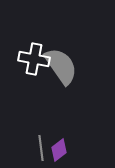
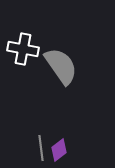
white cross: moved 11 px left, 10 px up
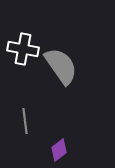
gray line: moved 16 px left, 27 px up
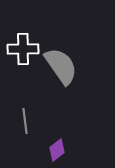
white cross: rotated 12 degrees counterclockwise
purple diamond: moved 2 px left
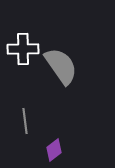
purple diamond: moved 3 px left
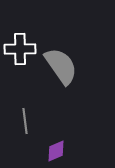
white cross: moved 3 px left
purple diamond: moved 2 px right, 1 px down; rotated 15 degrees clockwise
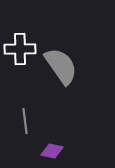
purple diamond: moved 4 px left; rotated 35 degrees clockwise
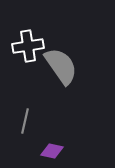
white cross: moved 8 px right, 3 px up; rotated 8 degrees counterclockwise
gray line: rotated 20 degrees clockwise
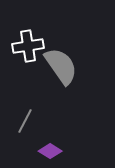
gray line: rotated 15 degrees clockwise
purple diamond: moved 2 px left; rotated 20 degrees clockwise
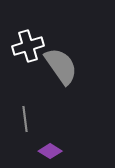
white cross: rotated 8 degrees counterclockwise
gray line: moved 2 px up; rotated 35 degrees counterclockwise
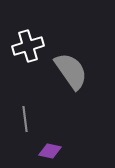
gray semicircle: moved 10 px right, 5 px down
purple diamond: rotated 20 degrees counterclockwise
